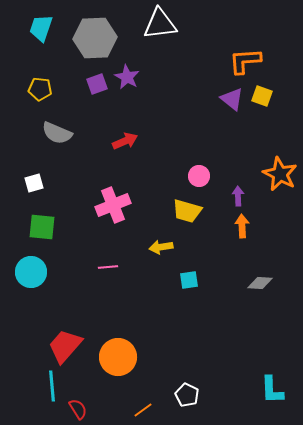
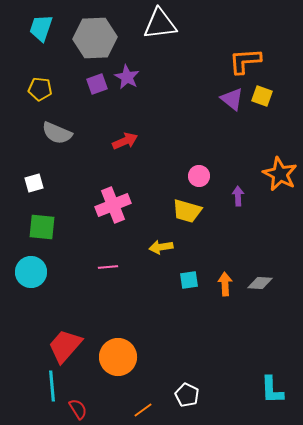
orange arrow: moved 17 px left, 58 px down
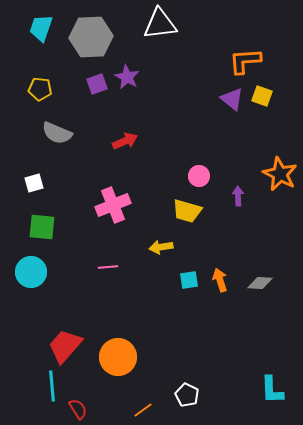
gray hexagon: moved 4 px left, 1 px up
orange arrow: moved 5 px left, 4 px up; rotated 15 degrees counterclockwise
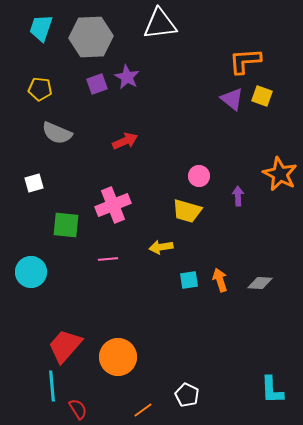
green square: moved 24 px right, 2 px up
pink line: moved 8 px up
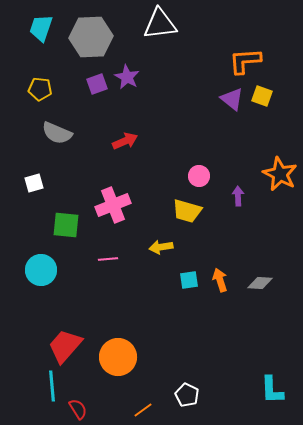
cyan circle: moved 10 px right, 2 px up
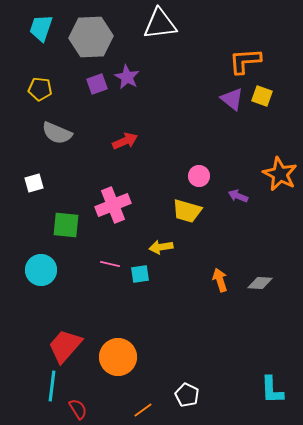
purple arrow: rotated 66 degrees counterclockwise
pink line: moved 2 px right, 5 px down; rotated 18 degrees clockwise
cyan square: moved 49 px left, 6 px up
cyan line: rotated 12 degrees clockwise
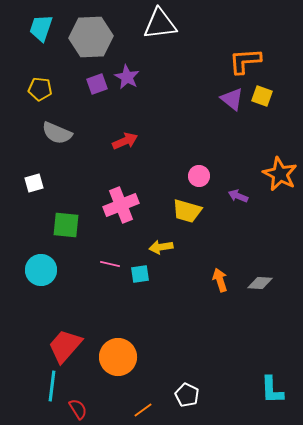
pink cross: moved 8 px right
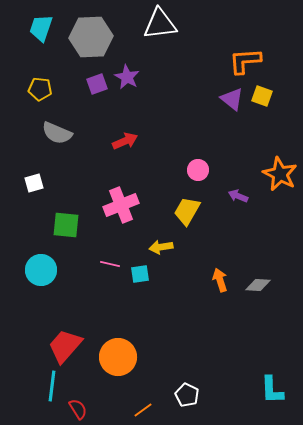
pink circle: moved 1 px left, 6 px up
yellow trapezoid: rotated 104 degrees clockwise
gray diamond: moved 2 px left, 2 px down
